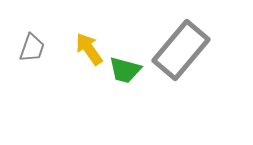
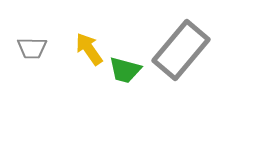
gray trapezoid: rotated 72 degrees clockwise
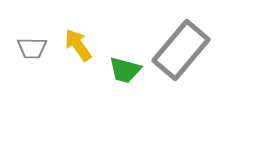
yellow arrow: moved 11 px left, 4 px up
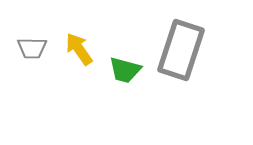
yellow arrow: moved 1 px right, 4 px down
gray rectangle: rotated 22 degrees counterclockwise
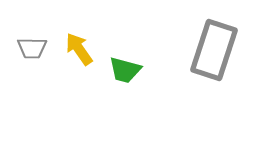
gray rectangle: moved 33 px right
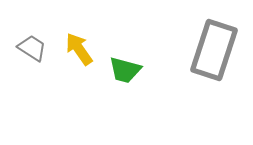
gray trapezoid: rotated 148 degrees counterclockwise
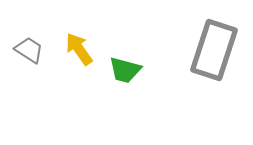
gray trapezoid: moved 3 px left, 2 px down
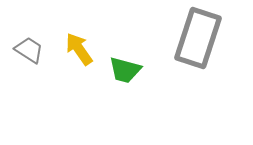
gray rectangle: moved 16 px left, 12 px up
